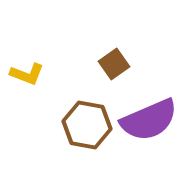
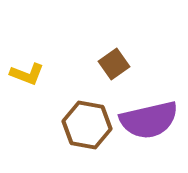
purple semicircle: rotated 10 degrees clockwise
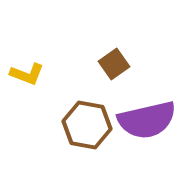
purple semicircle: moved 2 px left
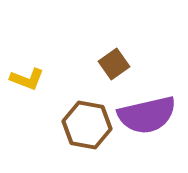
yellow L-shape: moved 5 px down
purple semicircle: moved 5 px up
